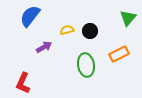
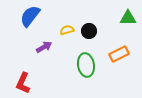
green triangle: rotated 48 degrees clockwise
black circle: moved 1 px left
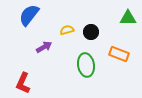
blue semicircle: moved 1 px left, 1 px up
black circle: moved 2 px right, 1 px down
orange rectangle: rotated 48 degrees clockwise
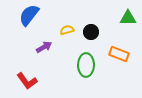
green ellipse: rotated 10 degrees clockwise
red L-shape: moved 4 px right, 2 px up; rotated 60 degrees counterclockwise
